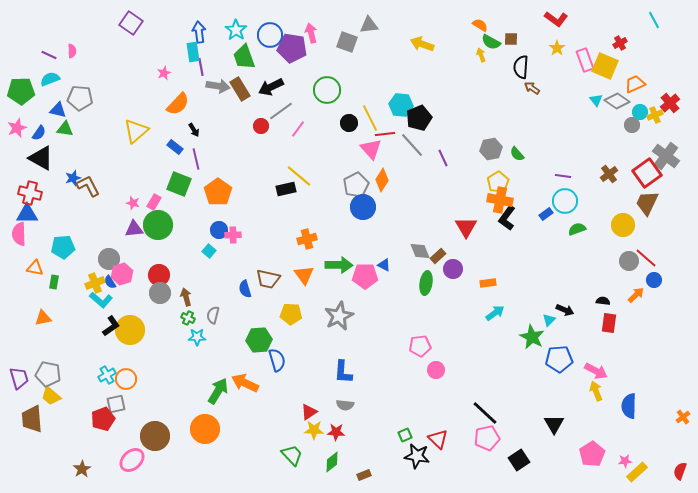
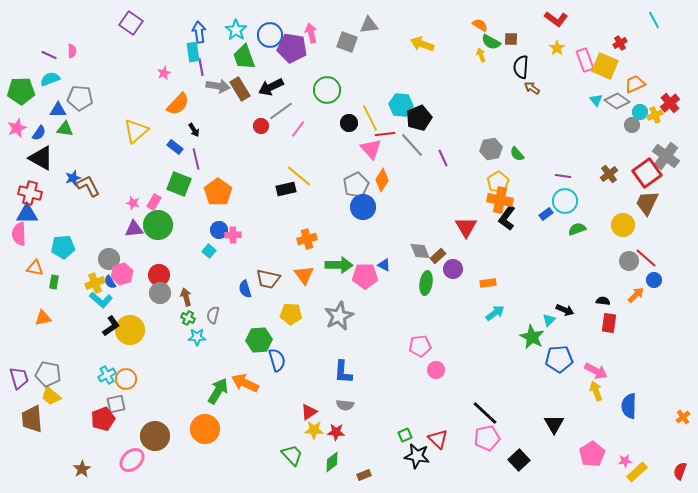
blue triangle at (58, 110): rotated 12 degrees counterclockwise
black square at (519, 460): rotated 10 degrees counterclockwise
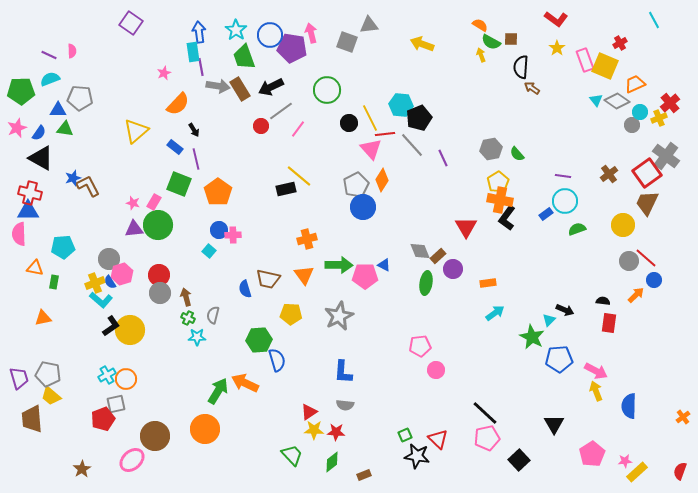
yellow cross at (655, 115): moved 4 px right, 3 px down
blue triangle at (27, 214): moved 1 px right, 3 px up
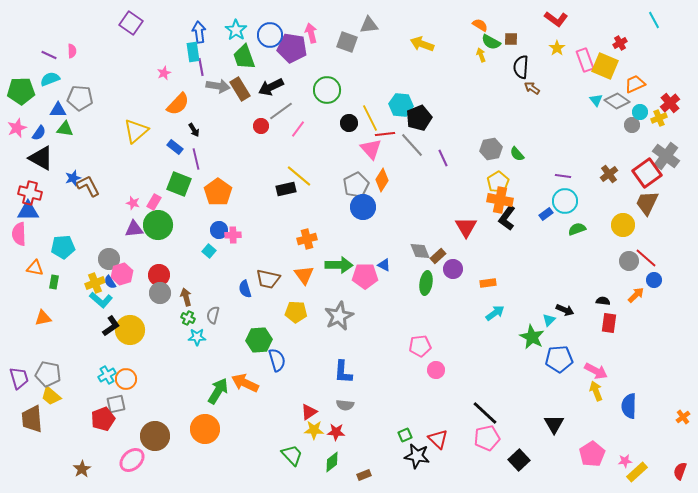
yellow pentagon at (291, 314): moved 5 px right, 2 px up
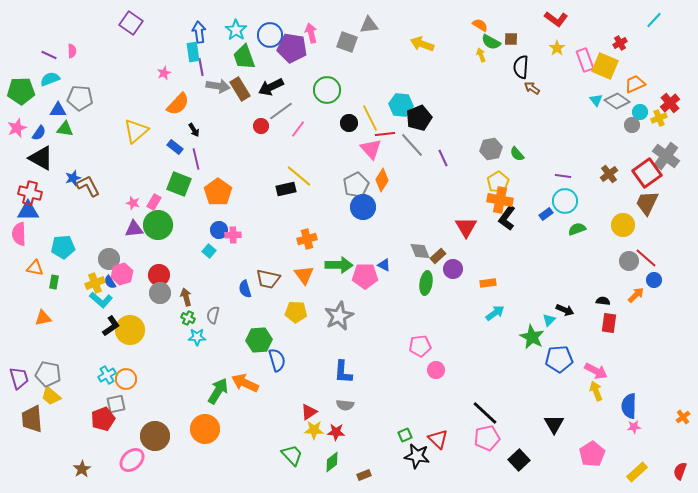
cyan line at (654, 20): rotated 72 degrees clockwise
pink star at (625, 461): moved 9 px right, 34 px up
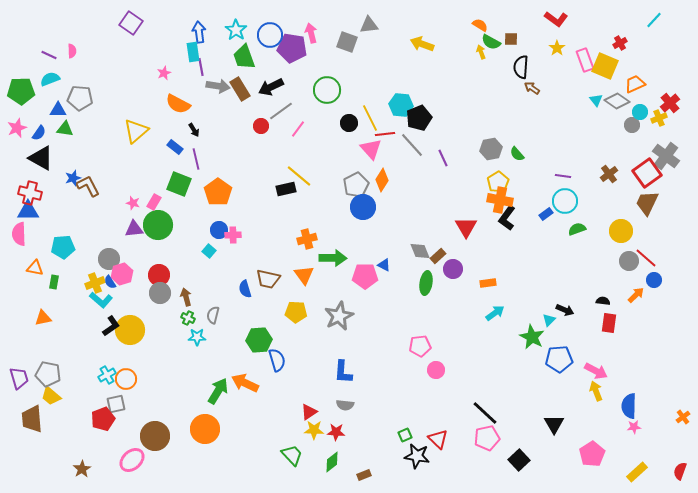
yellow arrow at (481, 55): moved 3 px up
orange semicircle at (178, 104): rotated 75 degrees clockwise
yellow circle at (623, 225): moved 2 px left, 6 px down
green arrow at (339, 265): moved 6 px left, 7 px up
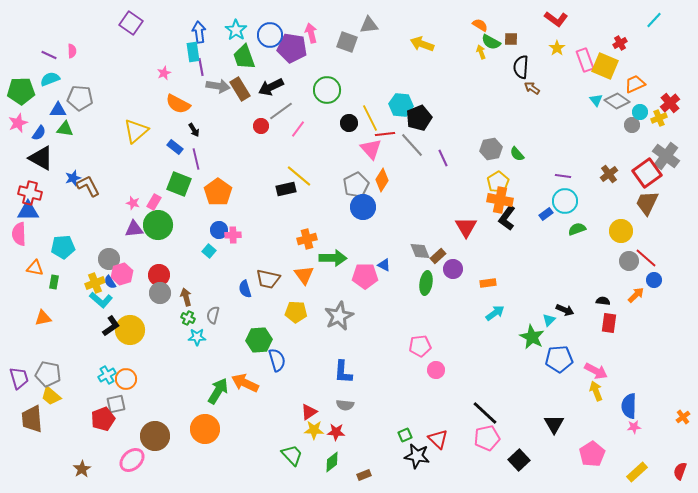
pink star at (17, 128): moved 1 px right, 5 px up
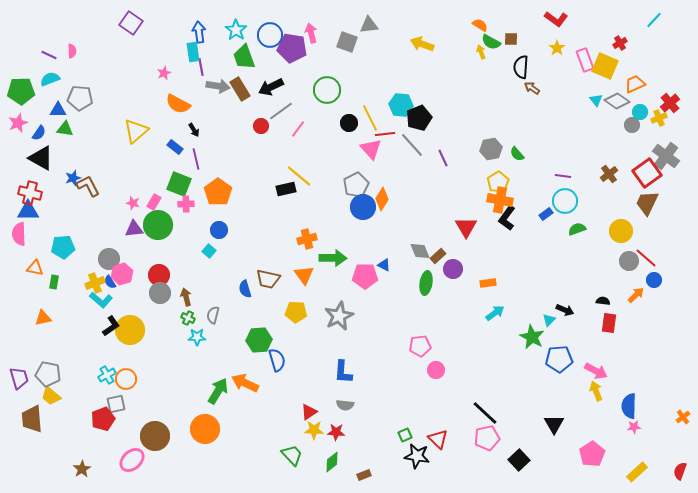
orange diamond at (382, 180): moved 19 px down
pink cross at (233, 235): moved 47 px left, 31 px up
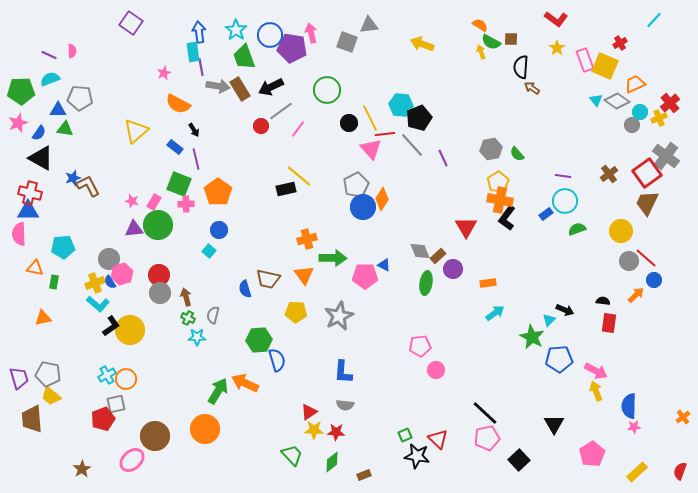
pink star at (133, 203): moved 1 px left, 2 px up
cyan L-shape at (101, 300): moved 3 px left, 4 px down
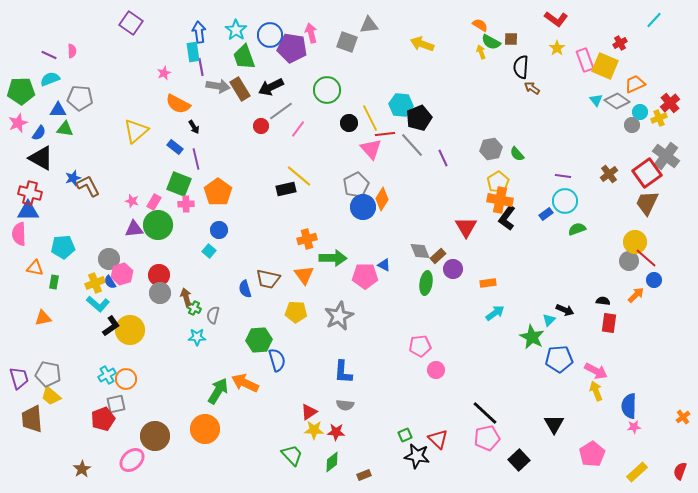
black arrow at (194, 130): moved 3 px up
yellow circle at (621, 231): moved 14 px right, 11 px down
green cross at (188, 318): moved 6 px right, 10 px up
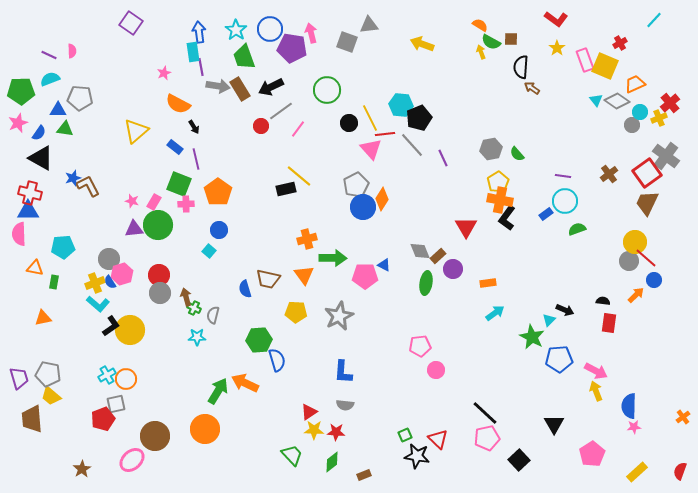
blue circle at (270, 35): moved 6 px up
